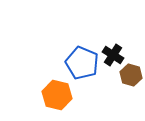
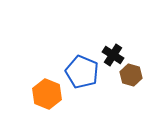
blue pentagon: moved 9 px down
orange hexagon: moved 10 px left, 1 px up; rotated 8 degrees clockwise
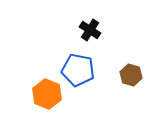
black cross: moved 23 px left, 25 px up
blue pentagon: moved 4 px left, 2 px up; rotated 12 degrees counterclockwise
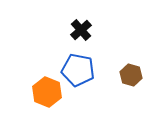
black cross: moved 9 px left; rotated 15 degrees clockwise
orange hexagon: moved 2 px up
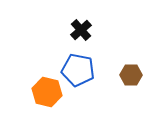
brown hexagon: rotated 15 degrees counterclockwise
orange hexagon: rotated 8 degrees counterclockwise
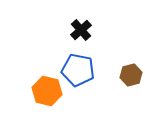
brown hexagon: rotated 15 degrees counterclockwise
orange hexagon: moved 1 px up
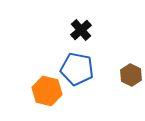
blue pentagon: moved 1 px left, 1 px up
brown hexagon: rotated 20 degrees counterclockwise
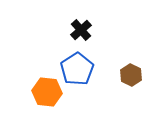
blue pentagon: rotated 28 degrees clockwise
orange hexagon: moved 1 px down; rotated 8 degrees counterclockwise
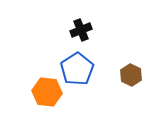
black cross: rotated 20 degrees clockwise
